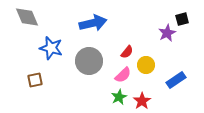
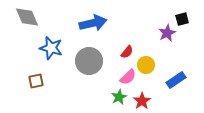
pink semicircle: moved 5 px right, 2 px down
brown square: moved 1 px right, 1 px down
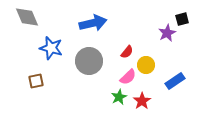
blue rectangle: moved 1 px left, 1 px down
